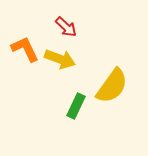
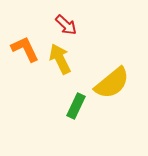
red arrow: moved 2 px up
yellow arrow: rotated 136 degrees counterclockwise
yellow semicircle: moved 3 px up; rotated 15 degrees clockwise
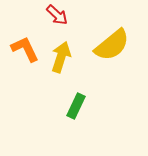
red arrow: moved 9 px left, 10 px up
yellow arrow: moved 1 px right, 2 px up; rotated 44 degrees clockwise
yellow semicircle: moved 38 px up
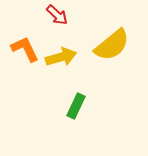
yellow arrow: rotated 56 degrees clockwise
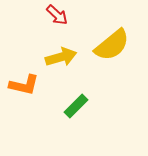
orange L-shape: moved 1 px left, 36 px down; rotated 128 degrees clockwise
green rectangle: rotated 20 degrees clockwise
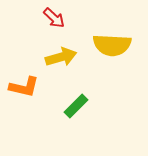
red arrow: moved 3 px left, 3 px down
yellow semicircle: rotated 42 degrees clockwise
orange L-shape: moved 2 px down
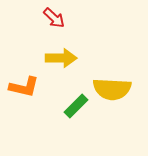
yellow semicircle: moved 44 px down
yellow arrow: moved 1 px down; rotated 16 degrees clockwise
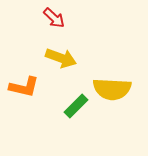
yellow arrow: rotated 20 degrees clockwise
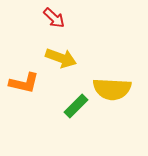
orange L-shape: moved 4 px up
